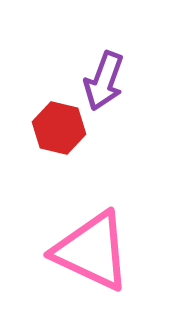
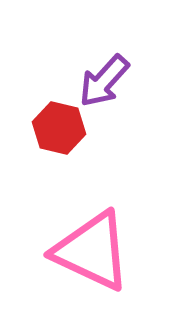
purple arrow: rotated 22 degrees clockwise
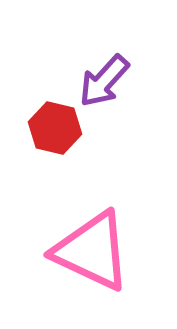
red hexagon: moved 4 px left
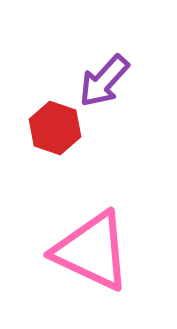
red hexagon: rotated 6 degrees clockwise
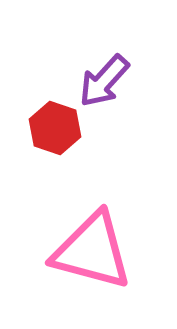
pink triangle: rotated 10 degrees counterclockwise
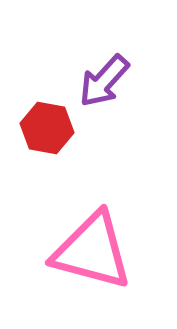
red hexagon: moved 8 px left; rotated 9 degrees counterclockwise
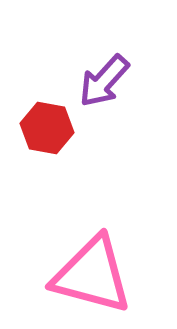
pink triangle: moved 24 px down
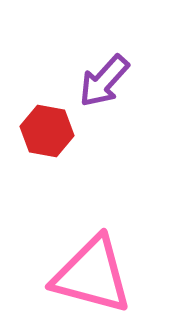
red hexagon: moved 3 px down
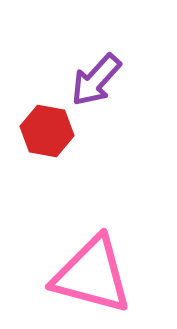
purple arrow: moved 8 px left, 1 px up
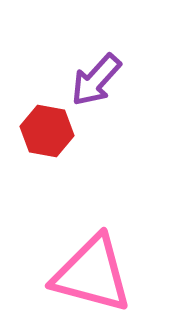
pink triangle: moved 1 px up
